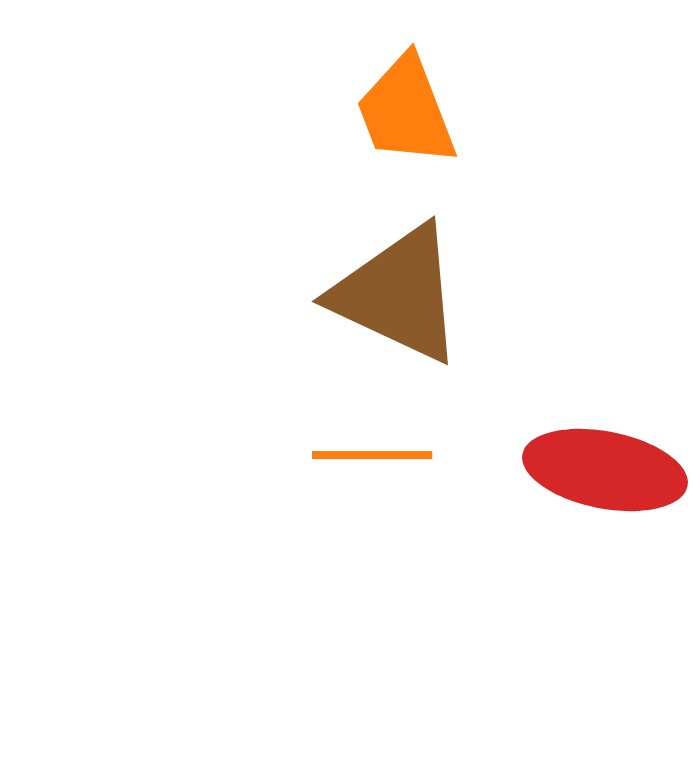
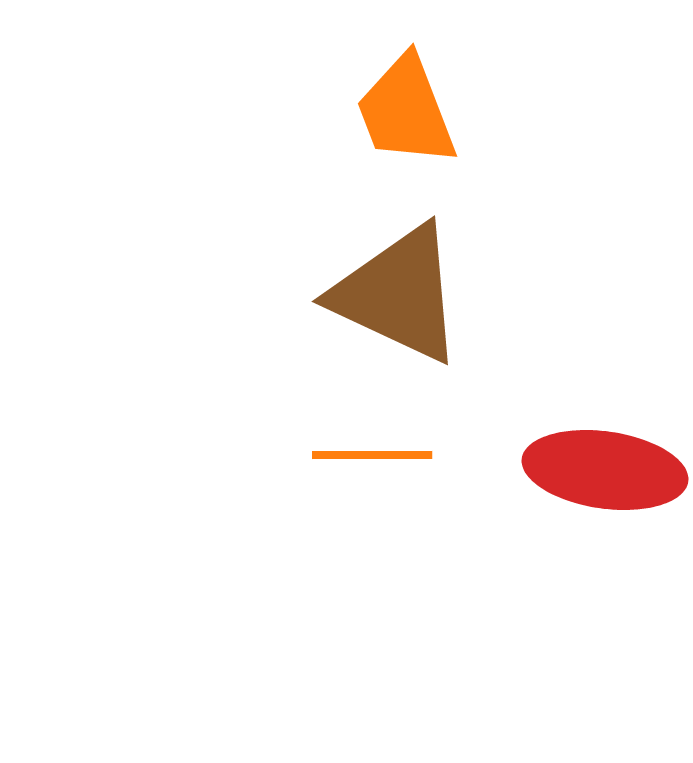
red ellipse: rotated 3 degrees counterclockwise
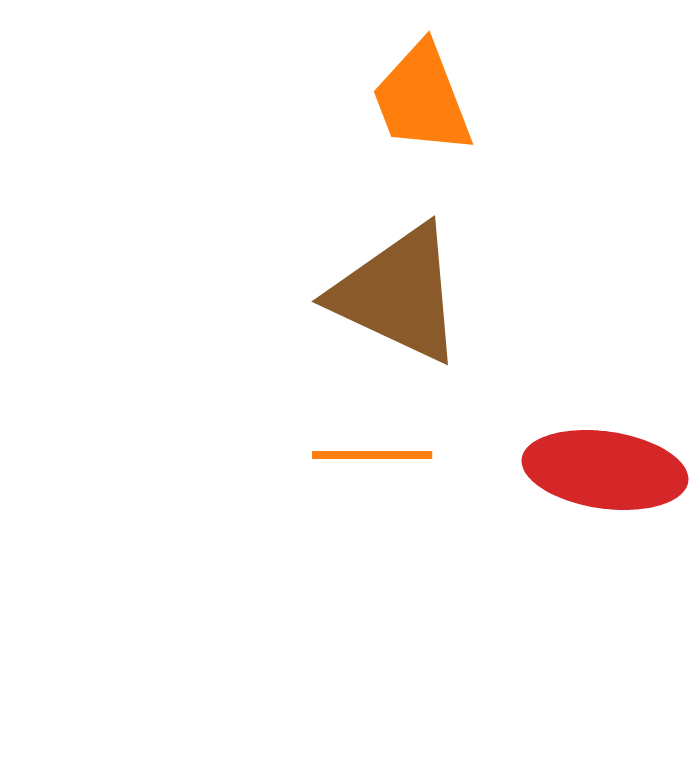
orange trapezoid: moved 16 px right, 12 px up
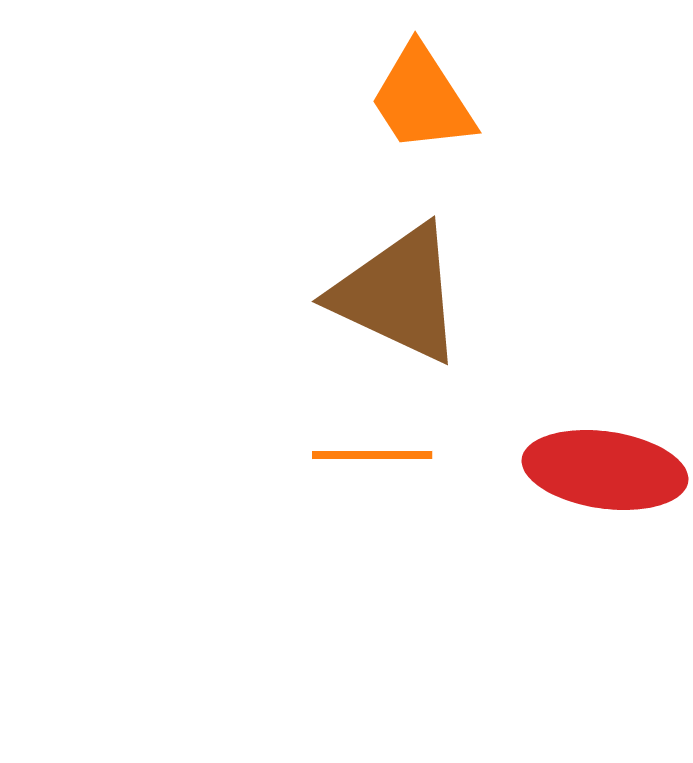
orange trapezoid: rotated 12 degrees counterclockwise
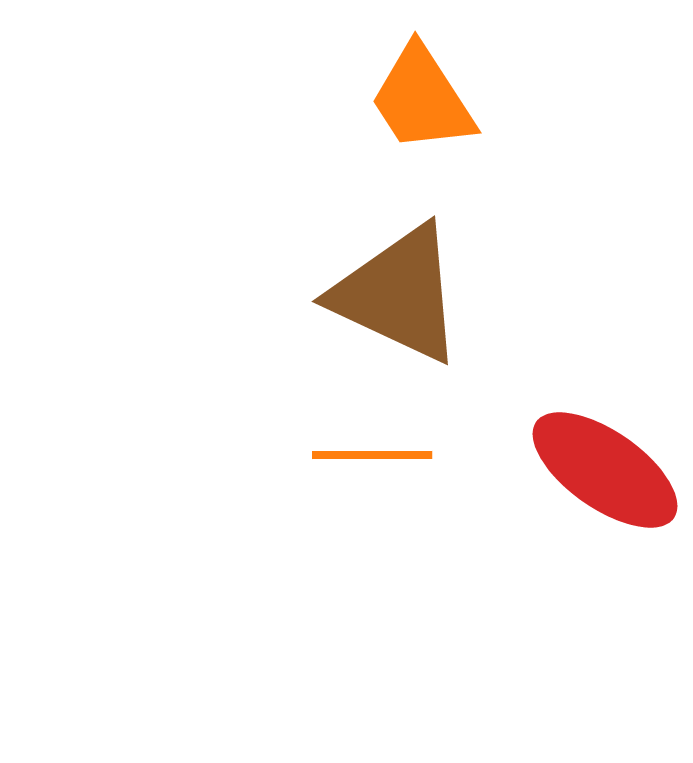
red ellipse: rotated 27 degrees clockwise
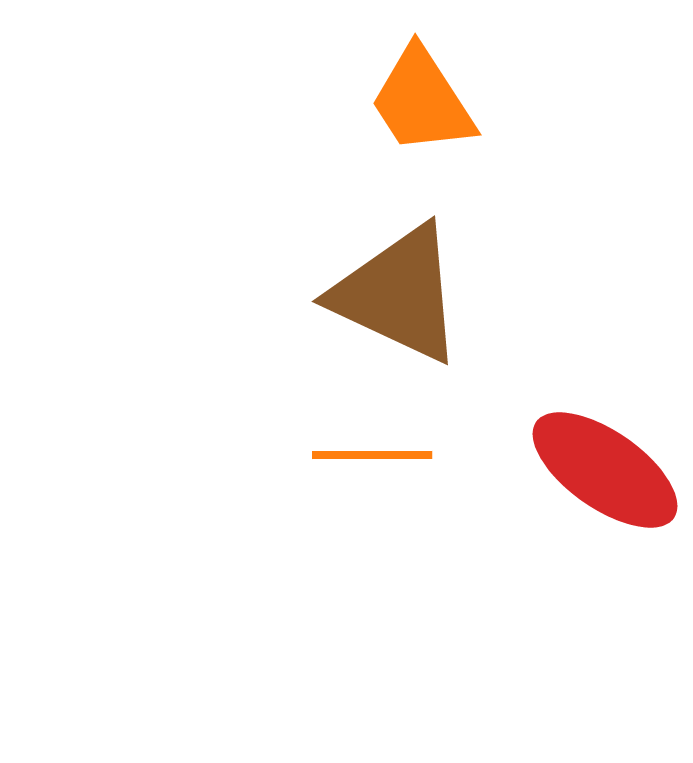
orange trapezoid: moved 2 px down
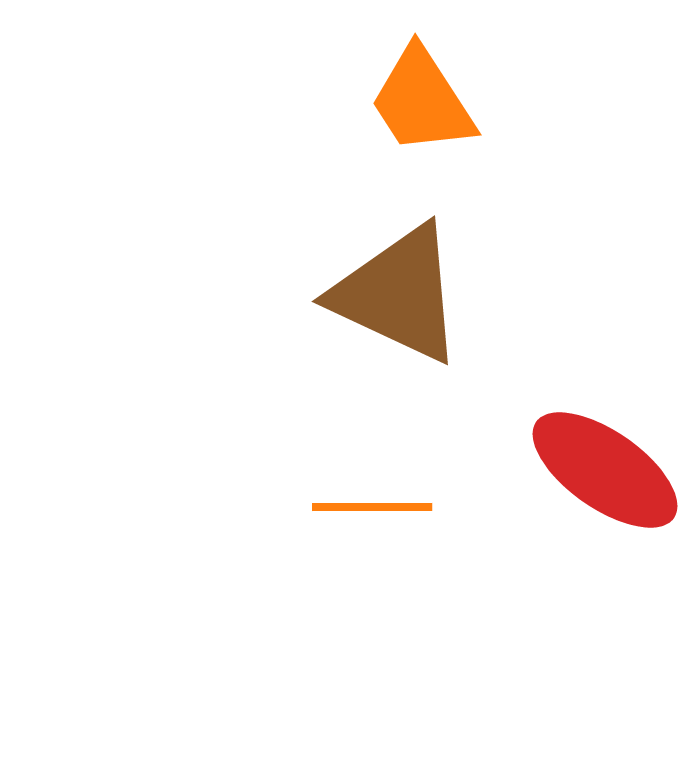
orange line: moved 52 px down
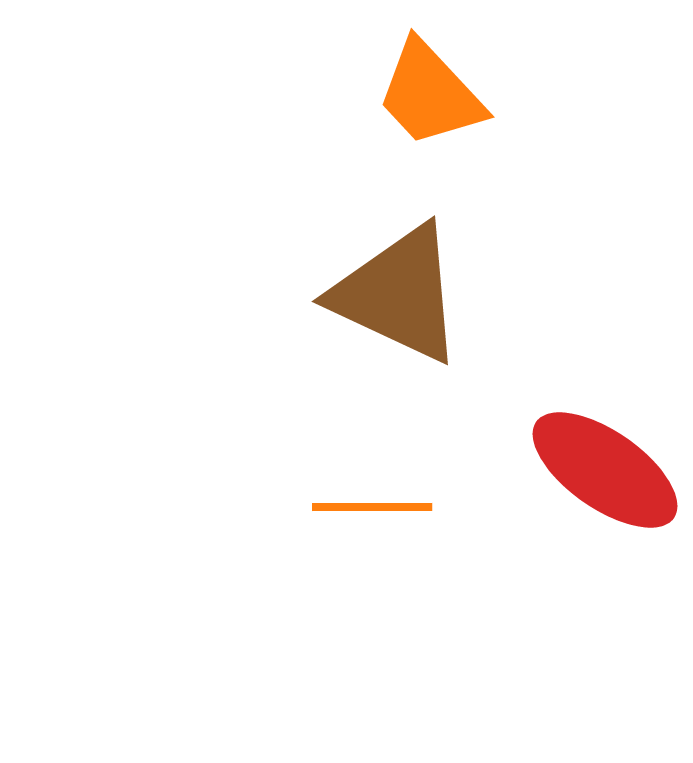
orange trapezoid: moved 8 px right, 7 px up; rotated 10 degrees counterclockwise
